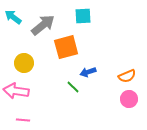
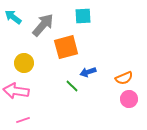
gray arrow: rotated 10 degrees counterclockwise
orange semicircle: moved 3 px left, 2 px down
green line: moved 1 px left, 1 px up
pink line: rotated 24 degrees counterclockwise
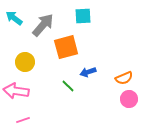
cyan arrow: moved 1 px right, 1 px down
yellow circle: moved 1 px right, 1 px up
green line: moved 4 px left
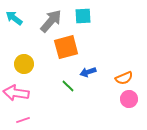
gray arrow: moved 8 px right, 4 px up
yellow circle: moved 1 px left, 2 px down
pink arrow: moved 2 px down
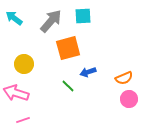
orange square: moved 2 px right, 1 px down
pink arrow: rotated 10 degrees clockwise
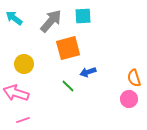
orange semicircle: moved 10 px right; rotated 96 degrees clockwise
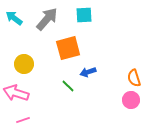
cyan square: moved 1 px right, 1 px up
gray arrow: moved 4 px left, 2 px up
pink circle: moved 2 px right, 1 px down
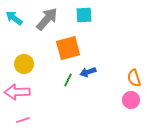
green line: moved 6 px up; rotated 72 degrees clockwise
pink arrow: moved 1 px right, 1 px up; rotated 20 degrees counterclockwise
